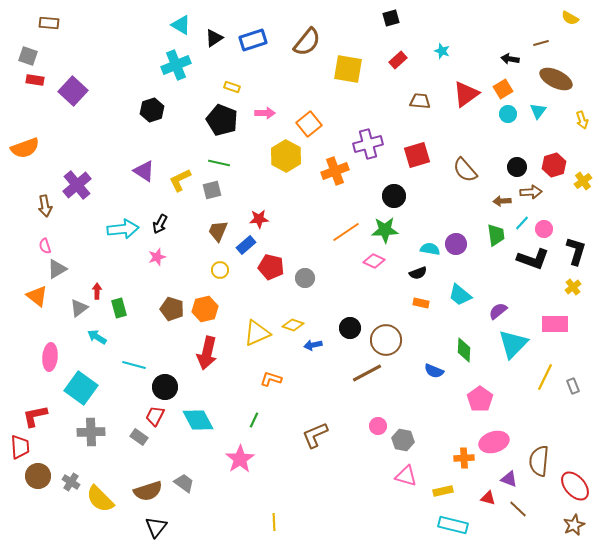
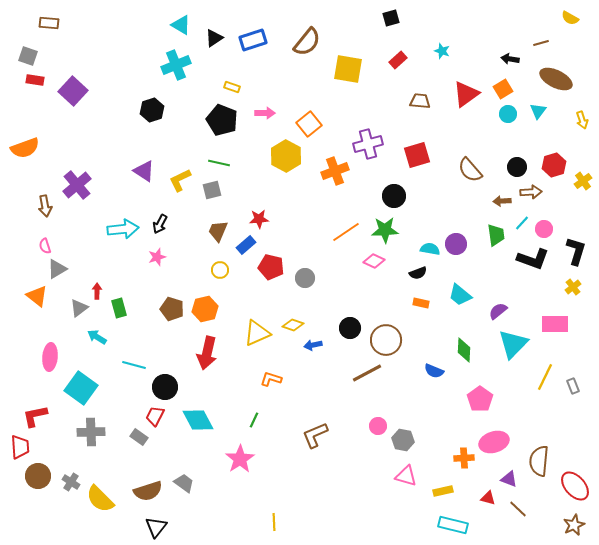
brown semicircle at (465, 170): moved 5 px right
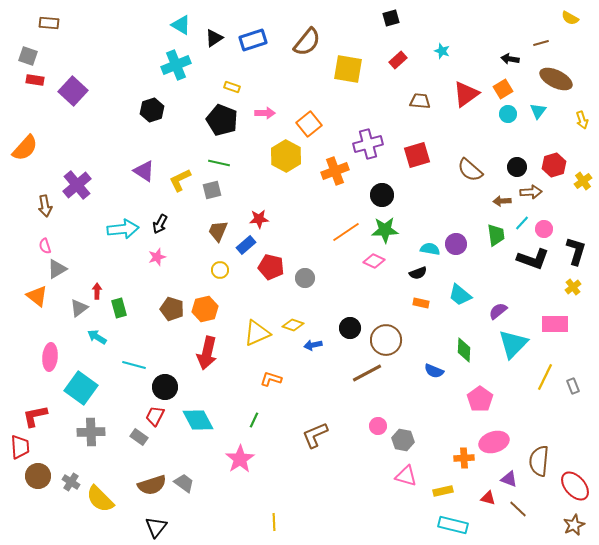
orange semicircle at (25, 148): rotated 28 degrees counterclockwise
brown semicircle at (470, 170): rotated 8 degrees counterclockwise
black circle at (394, 196): moved 12 px left, 1 px up
brown semicircle at (148, 491): moved 4 px right, 6 px up
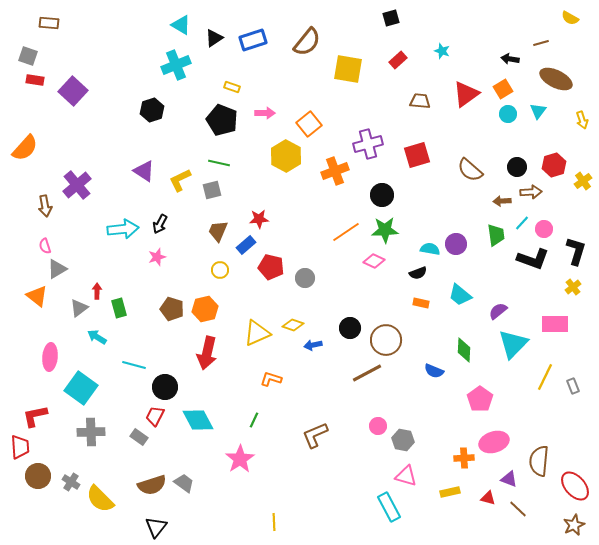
yellow rectangle at (443, 491): moved 7 px right, 1 px down
cyan rectangle at (453, 525): moved 64 px left, 18 px up; rotated 48 degrees clockwise
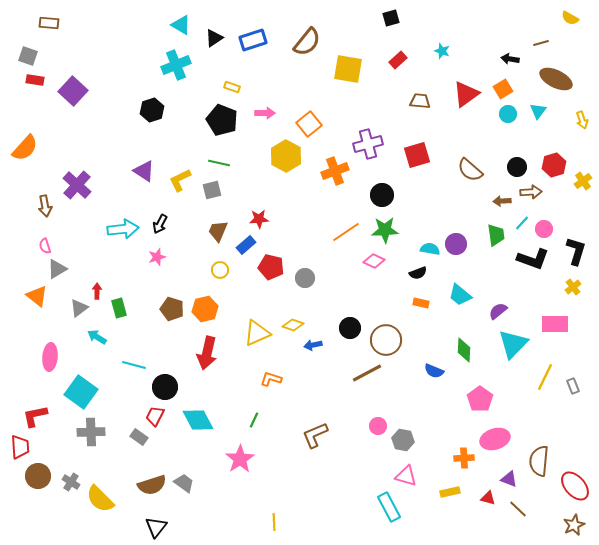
purple cross at (77, 185): rotated 8 degrees counterclockwise
cyan square at (81, 388): moved 4 px down
pink ellipse at (494, 442): moved 1 px right, 3 px up
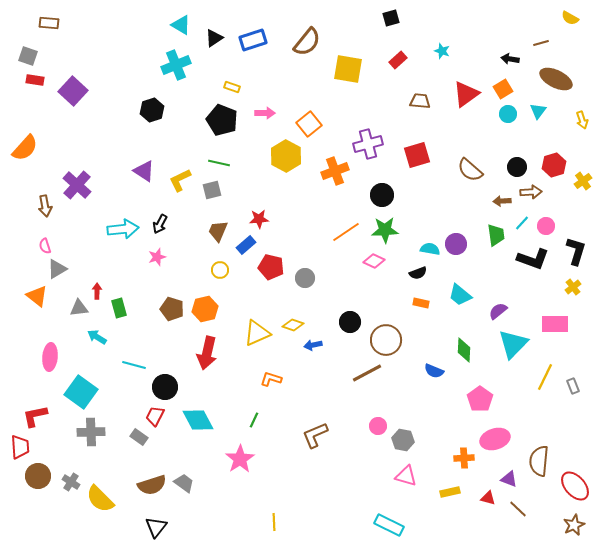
pink circle at (544, 229): moved 2 px right, 3 px up
gray triangle at (79, 308): rotated 30 degrees clockwise
black circle at (350, 328): moved 6 px up
cyan rectangle at (389, 507): moved 18 px down; rotated 36 degrees counterclockwise
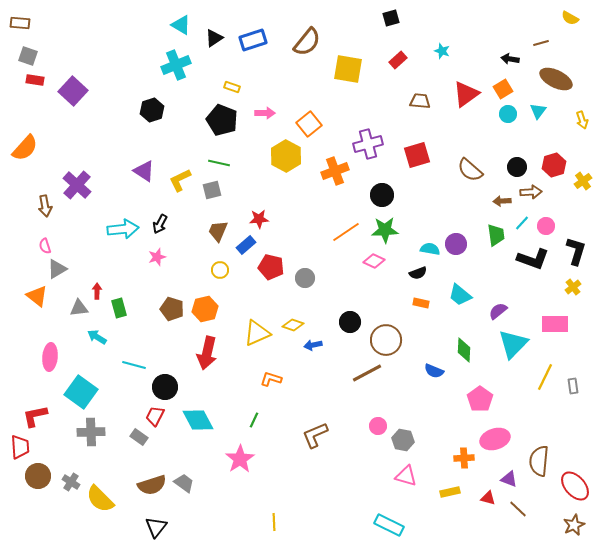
brown rectangle at (49, 23): moved 29 px left
gray rectangle at (573, 386): rotated 14 degrees clockwise
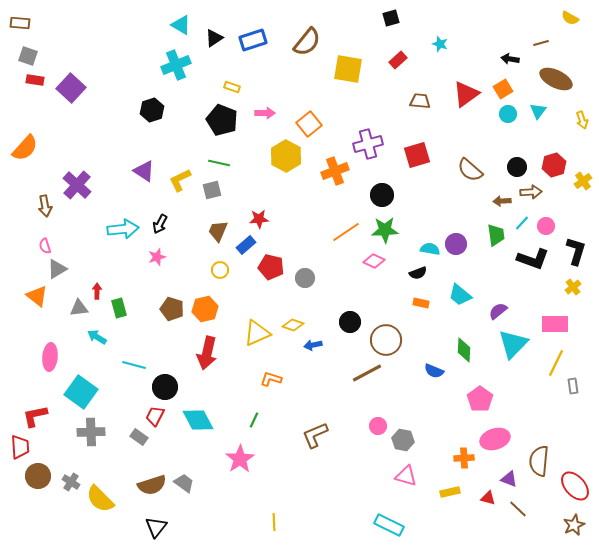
cyan star at (442, 51): moved 2 px left, 7 px up
purple square at (73, 91): moved 2 px left, 3 px up
yellow line at (545, 377): moved 11 px right, 14 px up
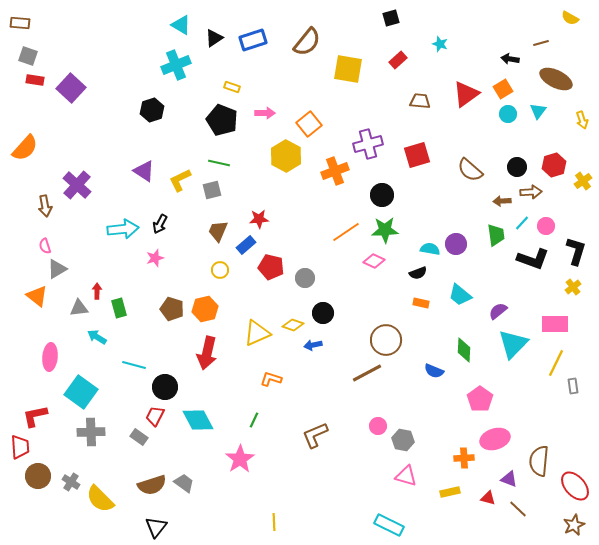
pink star at (157, 257): moved 2 px left, 1 px down
black circle at (350, 322): moved 27 px left, 9 px up
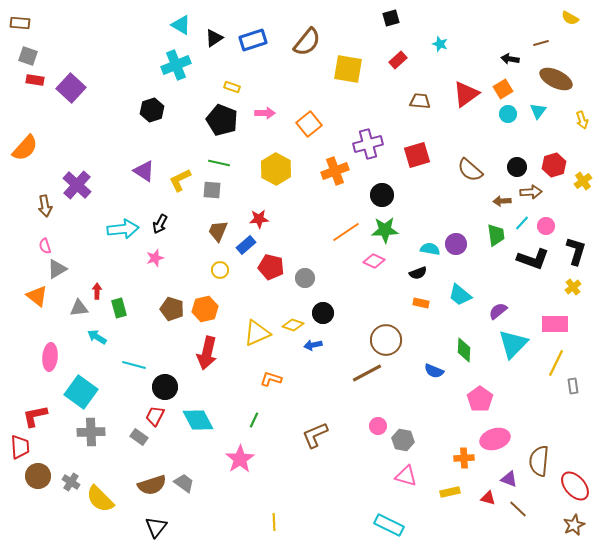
yellow hexagon at (286, 156): moved 10 px left, 13 px down
gray square at (212, 190): rotated 18 degrees clockwise
